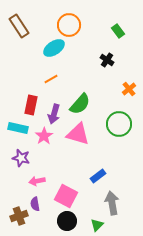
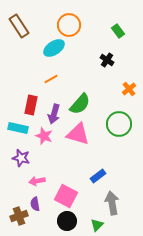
pink star: rotated 18 degrees counterclockwise
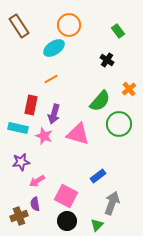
green semicircle: moved 20 px right, 3 px up
purple star: moved 4 px down; rotated 24 degrees counterclockwise
pink arrow: rotated 21 degrees counterclockwise
gray arrow: rotated 30 degrees clockwise
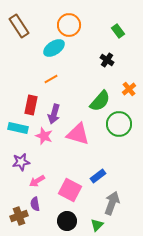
pink square: moved 4 px right, 6 px up
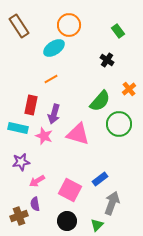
blue rectangle: moved 2 px right, 3 px down
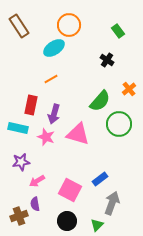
pink star: moved 2 px right, 1 px down
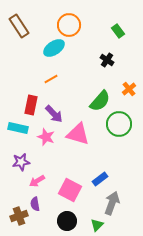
purple arrow: rotated 60 degrees counterclockwise
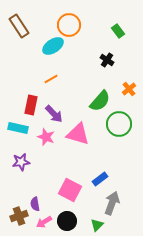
cyan ellipse: moved 1 px left, 2 px up
pink arrow: moved 7 px right, 41 px down
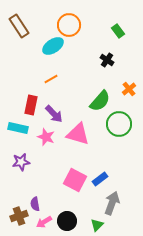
pink square: moved 5 px right, 10 px up
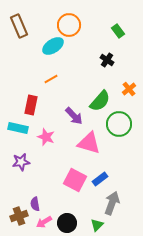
brown rectangle: rotated 10 degrees clockwise
purple arrow: moved 20 px right, 2 px down
pink triangle: moved 11 px right, 9 px down
black circle: moved 2 px down
